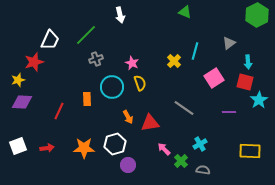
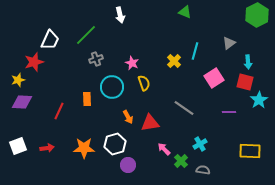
yellow semicircle: moved 4 px right
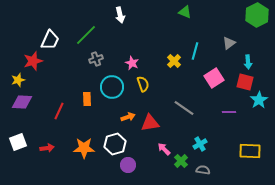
red star: moved 1 px left, 1 px up
yellow semicircle: moved 1 px left, 1 px down
orange arrow: rotated 80 degrees counterclockwise
white square: moved 4 px up
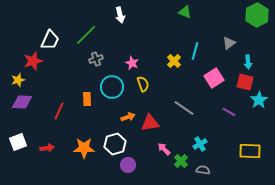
purple line: rotated 32 degrees clockwise
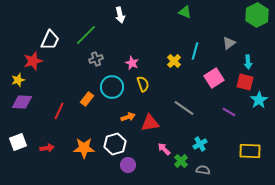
orange rectangle: rotated 40 degrees clockwise
